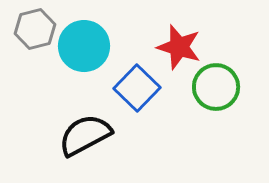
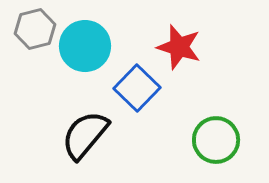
cyan circle: moved 1 px right
green circle: moved 53 px down
black semicircle: rotated 22 degrees counterclockwise
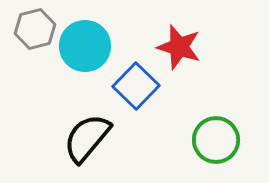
blue square: moved 1 px left, 2 px up
black semicircle: moved 2 px right, 3 px down
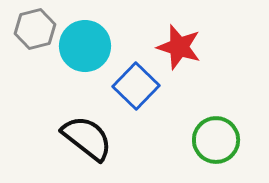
black semicircle: rotated 88 degrees clockwise
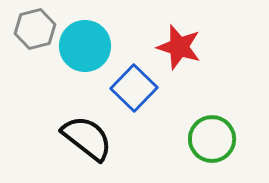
blue square: moved 2 px left, 2 px down
green circle: moved 4 px left, 1 px up
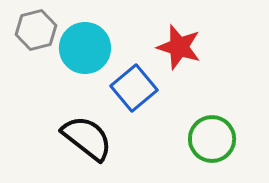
gray hexagon: moved 1 px right, 1 px down
cyan circle: moved 2 px down
blue square: rotated 6 degrees clockwise
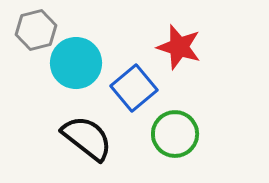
cyan circle: moved 9 px left, 15 px down
green circle: moved 37 px left, 5 px up
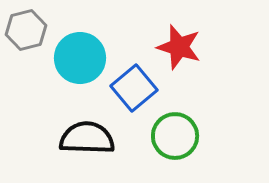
gray hexagon: moved 10 px left
cyan circle: moved 4 px right, 5 px up
green circle: moved 2 px down
black semicircle: rotated 36 degrees counterclockwise
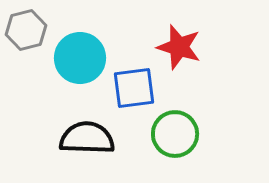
blue square: rotated 33 degrees clockwise
green circle: moved 2 px up
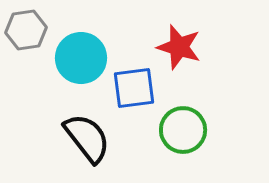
gray hexagon: rotated 6 degrees clockwise
cyan circle: moved 1 px right
green circle: moved 8 px right, 4 px up
black semicircle: rotated 50 degrees clockwise
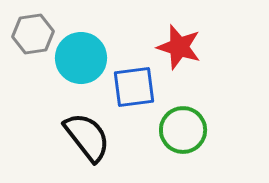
gray hexagon: moved 7 px right, 4 px down
blue square: moved 1 px up
black semicircle: moved 1 px up
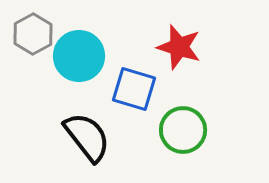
gray hexagon: rotated 21 degrees counterclockwise
cyan circle: moved 2 px left, 2 px up
blue square: moved 2 px down; rotated 24 degrees clockwise
